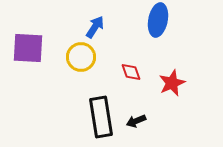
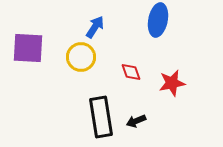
red star: rotated 12 degrees clockwise
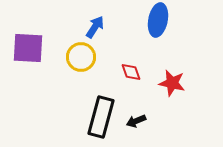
red star: rotated 24 degrees clockwise
black rectangle: rotated 24 degrees clockwise
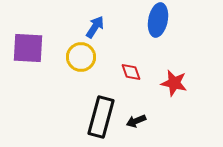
red star: moved 2 px right
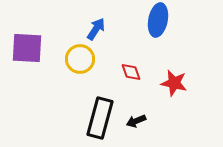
blue arrow: moved 1 px right, 2 px down
purple square: moved 1 px left
yellow circle: moved 1 px left, 2 px down
black rectangle: moved 1 px left, 1 px down
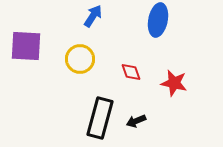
blue arrow: moved 3 px left, 13 px up
purple square: moved 1 px left, 2 px up
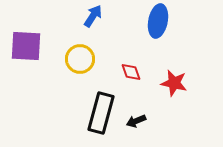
blue ellipse: moved 1 px down
black rectangle: moved 1 px right, 5 px up
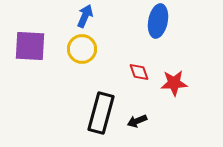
blue arrow: moved 8 px left; rotated 10 degrees counterclockwise
purple square: moved 4 px right
yellow circle: moved 2 px right, 10 px up
red diamond: moved 8 px right
red star: rotated 16 degrees counterclockwise
black arrow: moved 1 px right
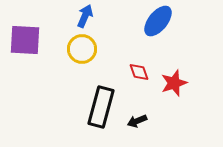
blue ellipse: rotated 28 degrees clockwise
purple square: moved 5 px left, 6 px up
red star: rotated 16 degrees counterclockwise
black rectangle: moved 6 px up
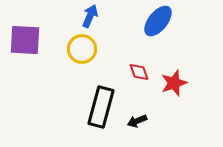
blue arrow: moved 5 px right
